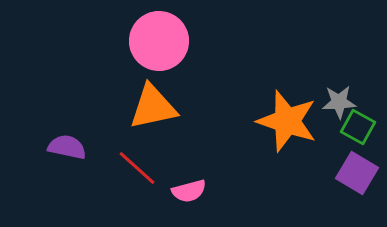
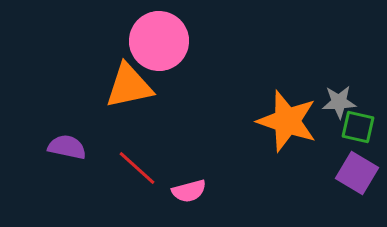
orange triangle: moved 24 px left, 21 px up
green square: rotated 16 degrees counterclockwise
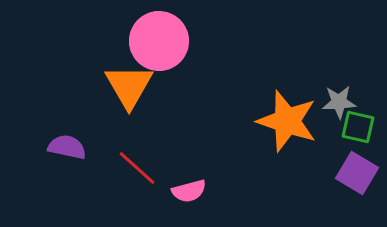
orange triangle: rotated 48 degrees counterclockwise
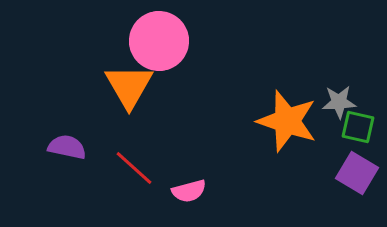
red line: moved 3 px left
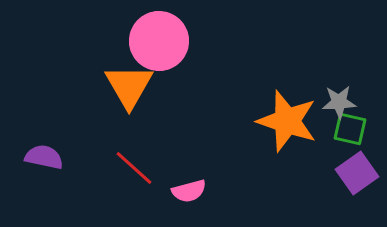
green square: moved 8 px left, 2 px down
purple semicircle: moved 23 px left, 10 px down
purple square: rotated 24 degrees clockwise
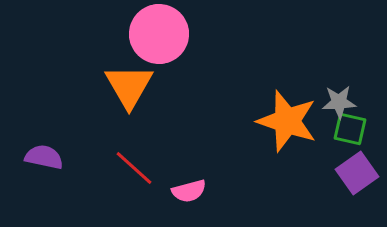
pink circle: moved 7 px up
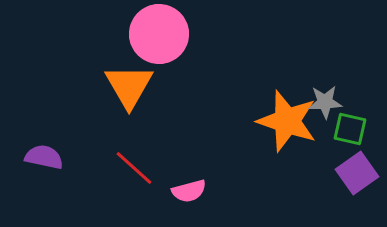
gray star: moved 14 px left
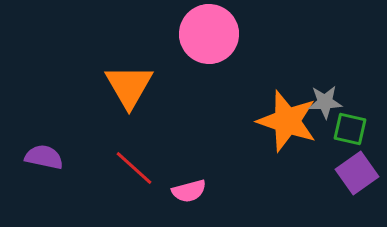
pink circle: moved 50 px right
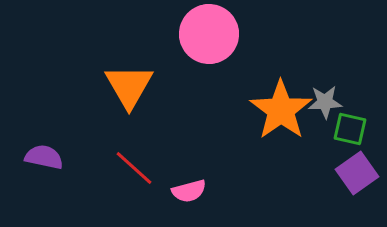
orange star: moved 6 px left, 11 px up; rotated 18 degrees clockwise
